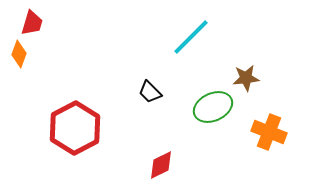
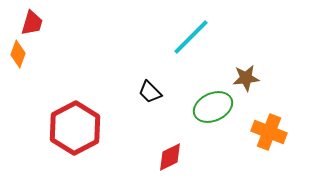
orange diamond: moved 1 px left
red diamond: moved 9 px right, 8 px up
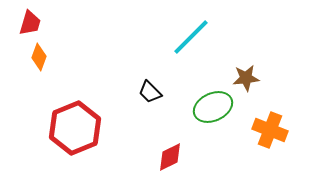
red trapezoid: moved 2 px left
orange diamond: moved 21 px right, 3 px down
red hexagon: rotated 6 degrees clockwise
orange cross: moved 1 px right, 2 px up
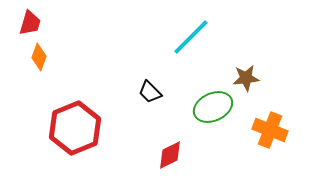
red diamond: moved 2 px up
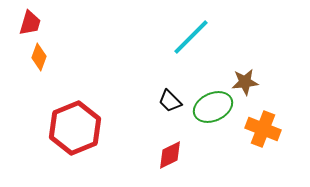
brown star: moved 1 px left, 4 px down
black trapezoid: moved 20 px right, 9 px down
orange cross: moved 7 px left, 1 px up
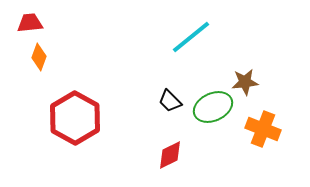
red trapezoid: rotated 112 degrees counterclockwise
cyan line: rotated 6 degrees clockwise
red hexagon: moved 10 px up; rotated 9 degrees counterclockwise
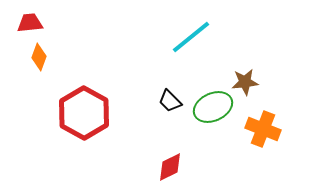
red hexagon: moved 9 px right, 5 px up
red diamond: moved 12 px down
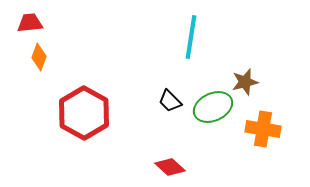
cyan line: rotated 42 degrees counterclockwise
brown star: rotated 8 degrees counterclockwise
orange cross: rotated 12 degrees counterclockwise
red diamond: rotated 68 degrees clockwise
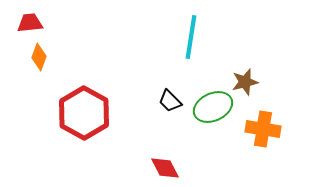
red diamond: moved 5 px left, 1 px down; rotated 20 degrees clockwise
